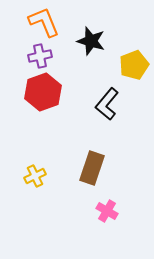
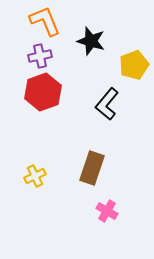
orange L-shape: moved 1 px right, 1 px up
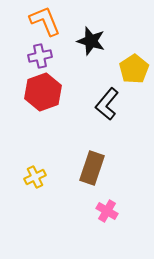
yellow pentagon: moved 4 px down; rotated 12 degrees counterclockwise
yellow cross: moved 1 px down
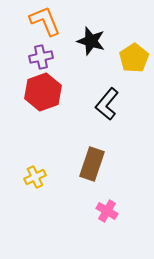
purple cross: moved 1 px right, 1 px down
yellow pentagon: moved 11 px up
brown rectangle: moved 4 px up
